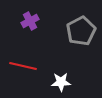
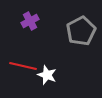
white star: moved 14 px left, 7 px up; rotated 24 degrees clockwise
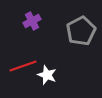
purple cross: moved 2 px right
red line: rotated 32 degrees counterclockwise
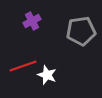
gray pentagon: rotated 20 degrees clockwise
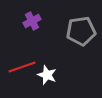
red line: moved 1 px left, 1 px down
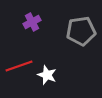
purple cross: moved 1 px down
red line: moved 3 px left, 1 px up
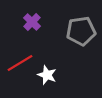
purple cross: rotated 18 degrees counterclockwise
red line: moved 1 px right, 3 px up; rotated 12 degrees counterclockwise
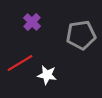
gray pentagon: moved 4 px down
white star: rotated 12 degrees counterclockwise
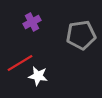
purple cross: rotated 18 degrees clockwise
white star: moved 9 px left, 1 px down
